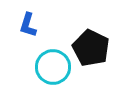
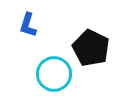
cyan circle: moved 1 px right, 7 px down
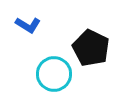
blue L-shape: rotated 75 degrees counterclockwise
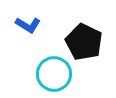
black pentagon: moved 7 px left, 6 px up
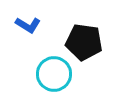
black pentagon: rotated 18 degrees counterclockwise
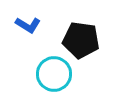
black pentagon: moved 3 px left, 2 px up
